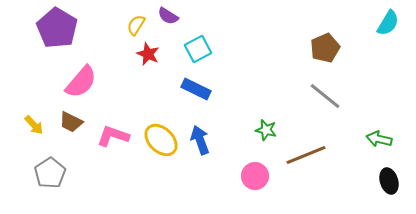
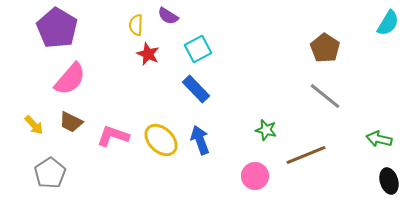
yellow semicircle: rotated 30 degrees counterclockwise
brown pentagon: rotated 16 degrees counterclockwise
pink semicircle: moved 11 px left, 3 px up
blue rectangle: rotated 20 degrees clockwise
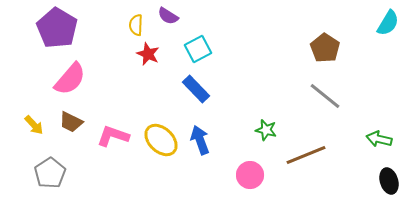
pink circle: moved 5 px left, 1 px up
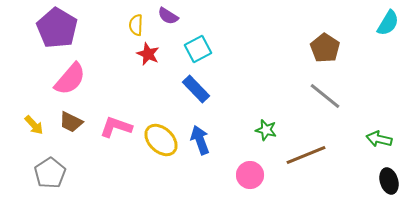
pink L-shape: moved 3 px right, 9 px up
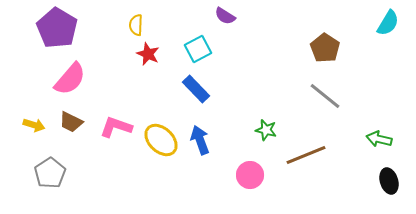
purple semicircle: moved 57 px right
yellow arrow: rotated 30 degrees counterclockwise
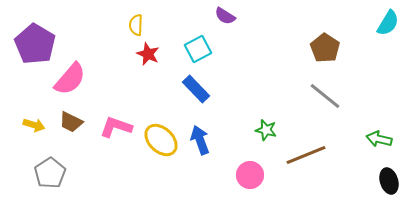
purple pentagon: moved 22 px left, 16 px down
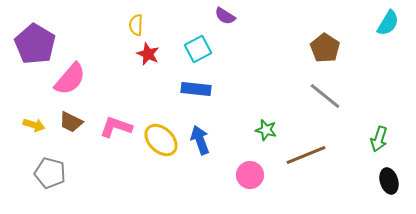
blue rectangle: rotated 40 degrees counterclockwise
green arrow: rotated 85 degrees counterclockwise
gray pentagon: rotated 24 degrees counterclockwise
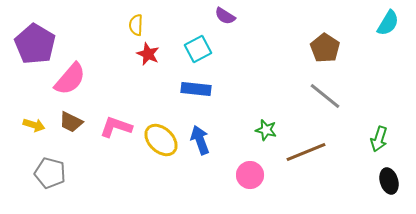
brown line: moved 3 px up
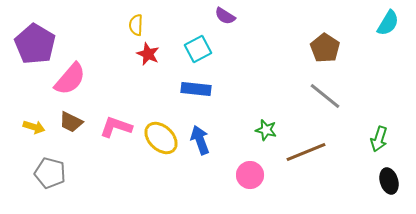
yellow arrow: moved 2 px down
yellow ellipse: moved 2 px up
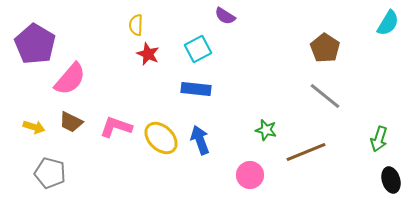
black ellipse: moved 2 px right, 1 px up
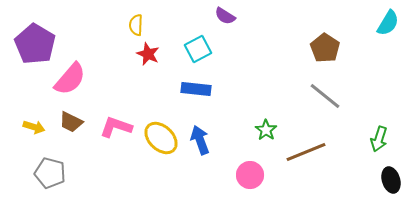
green star: rotated 20 degrees clockwise
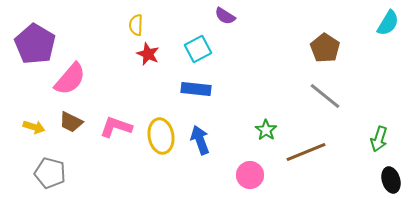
yellow ellipse: moved 2 px up; rotated 36 degrees clockwise
